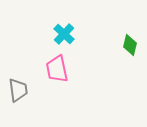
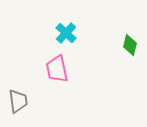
cyan cross: moved 2 px right, 1 px up
gray trapezoid: moved 11 px down
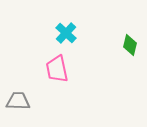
gray trapezoid: rotated 80 degrees counterclockwise
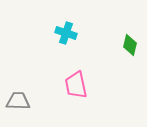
cyan cross: rotated 25 degrees counterclockwise
pink trapezoid: moved 19 px right, 16 px down
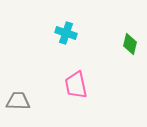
green diamond: moved 1 px up
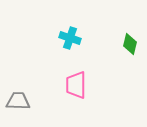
cyan cross: moved 4 px right, 5 px down
pink trapezoid: rotated 12 degrees clockwise
